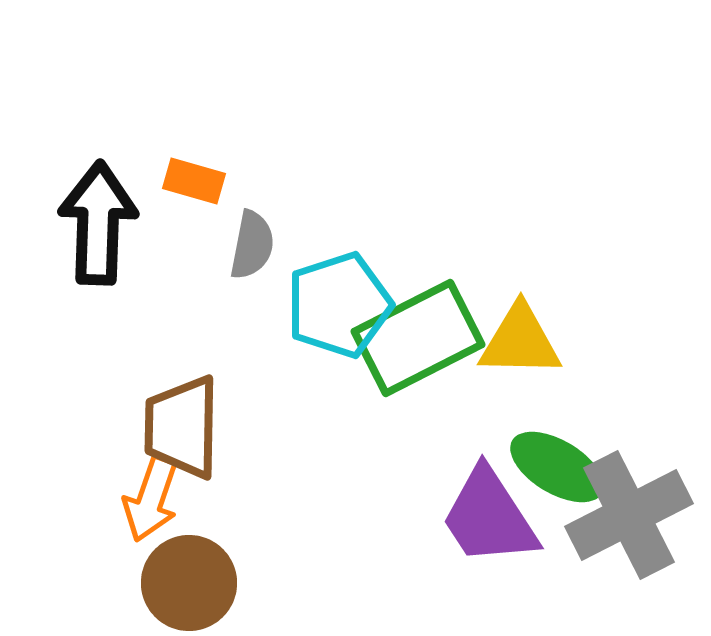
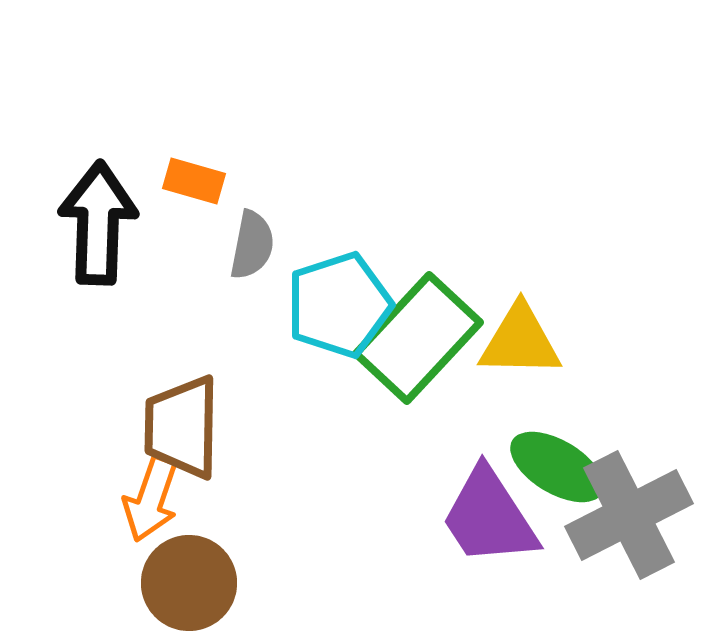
green rectangle: rotated 20 degrees counterclockwise
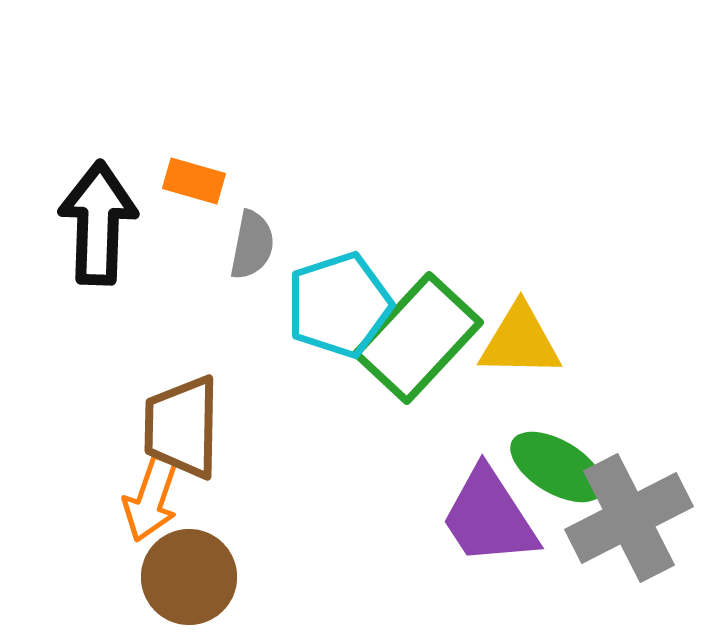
gray cross: moved 3 px down
brown circle: moved 6 px up
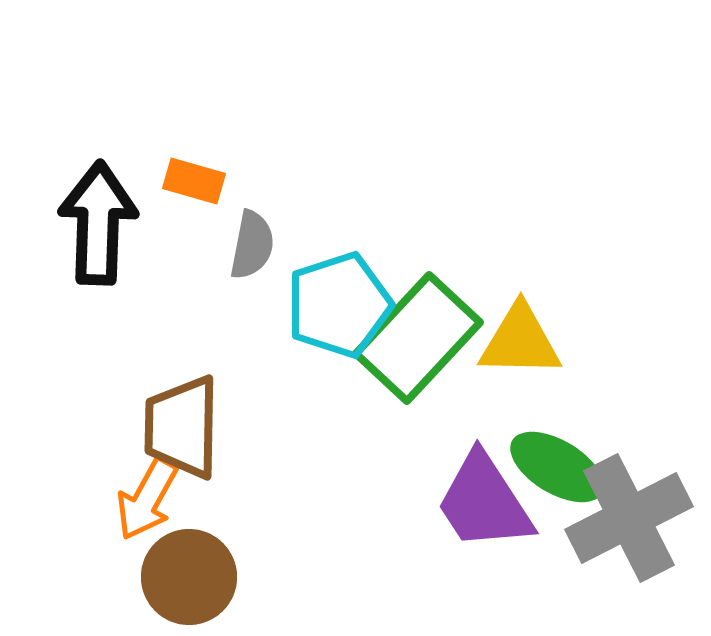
orange arrow: moved 4 px left; rotated 10 degrees clockwise
purple trapezoid: moved 5 px left, 15 px up
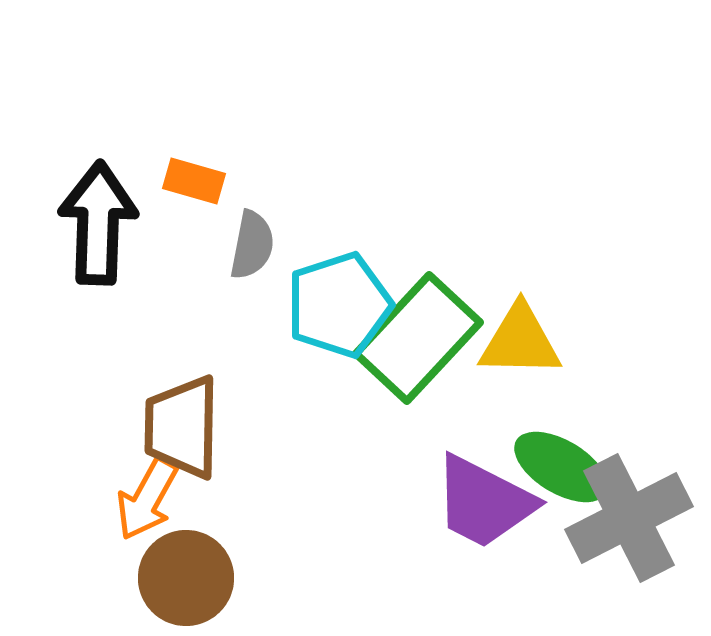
green ellipse: moved 4 px right
purple trapezoid: rotated 30 degrees counterclockwise
brown circle: moved 3 px left, 1 px down
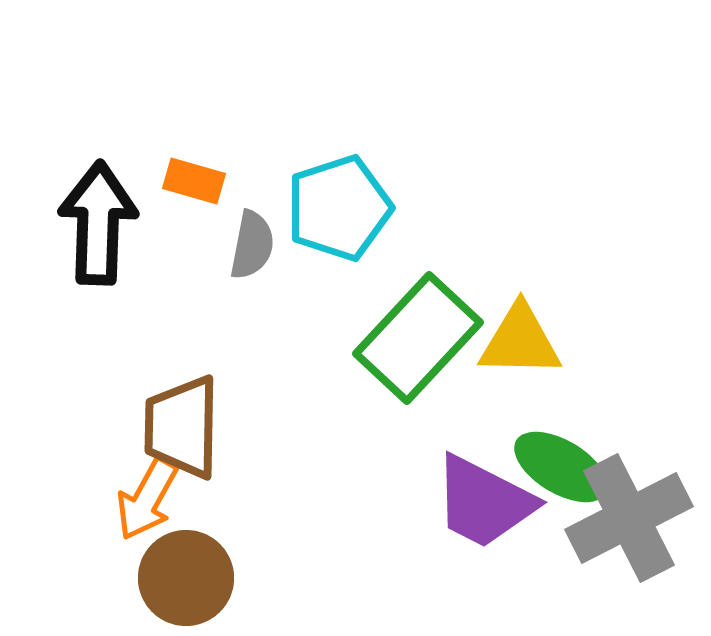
cyan pentagon: moved 97 px up
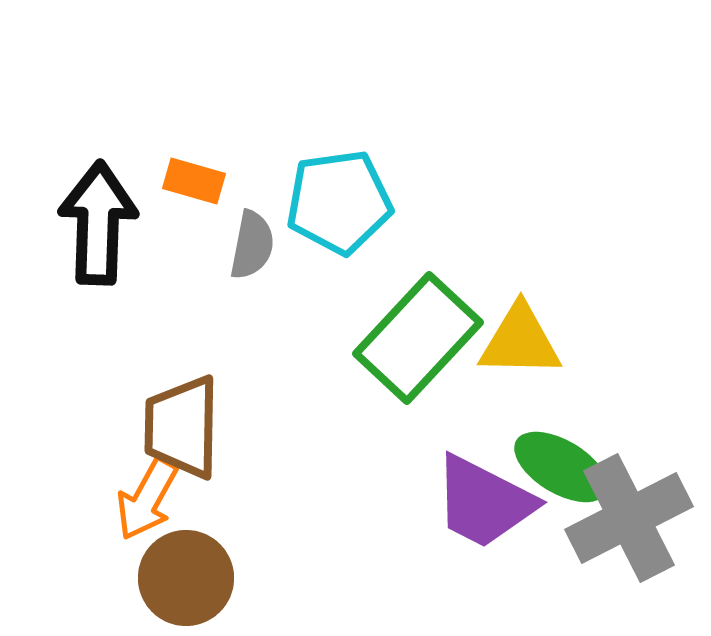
cyan pentagon: moved 6 px up; rotated 10 degrees clockwise
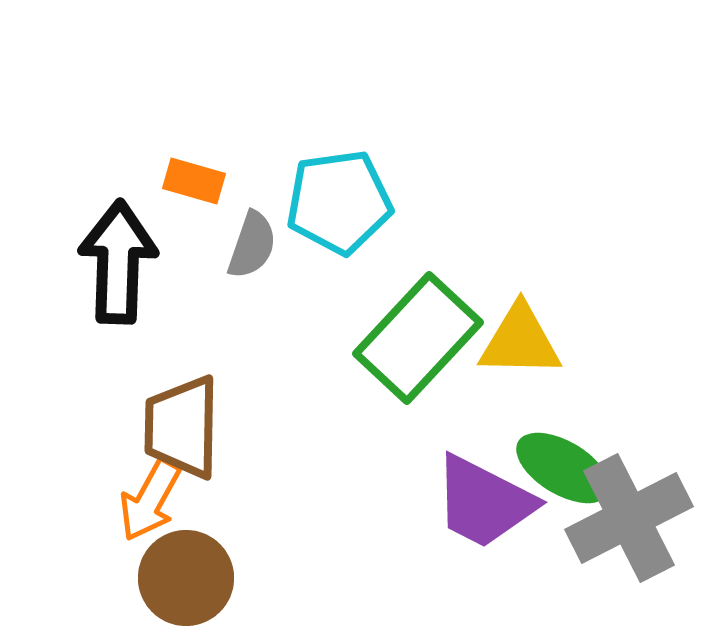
black arrow: moved 20 px right, 39 px down
gray semicircle: rotated 8 degrees clockwise
green ellipse: moved 2 px right, 1 px down
orange arrow: moved 3 px right, 1 px down
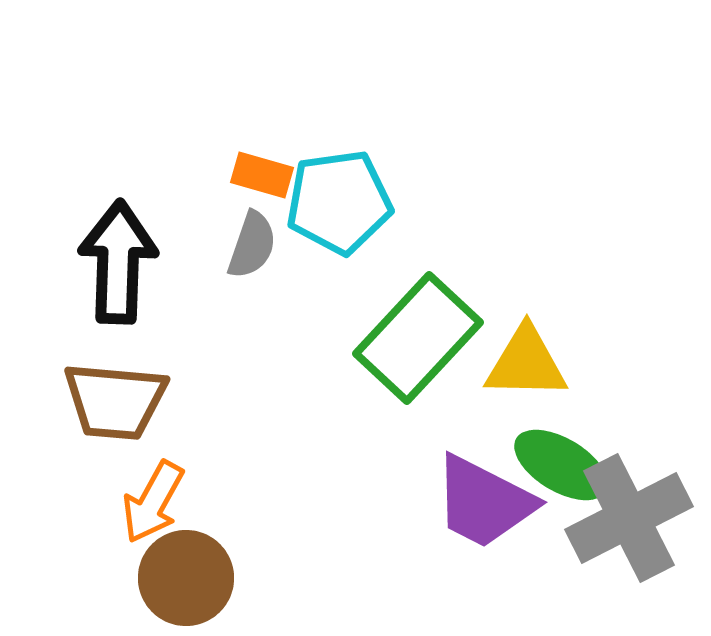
orange rectangle: moved 68 px right, 6 px up
yellow triangle: moved 6 px right, 22 px down
brown trapezoid: moved 67 px left, 26 px up; rotated 86 degrees counterclockwise
green ellipse: moved 2 px left, 3 px up
orange arrow: moved 3 px right, 2 px down
